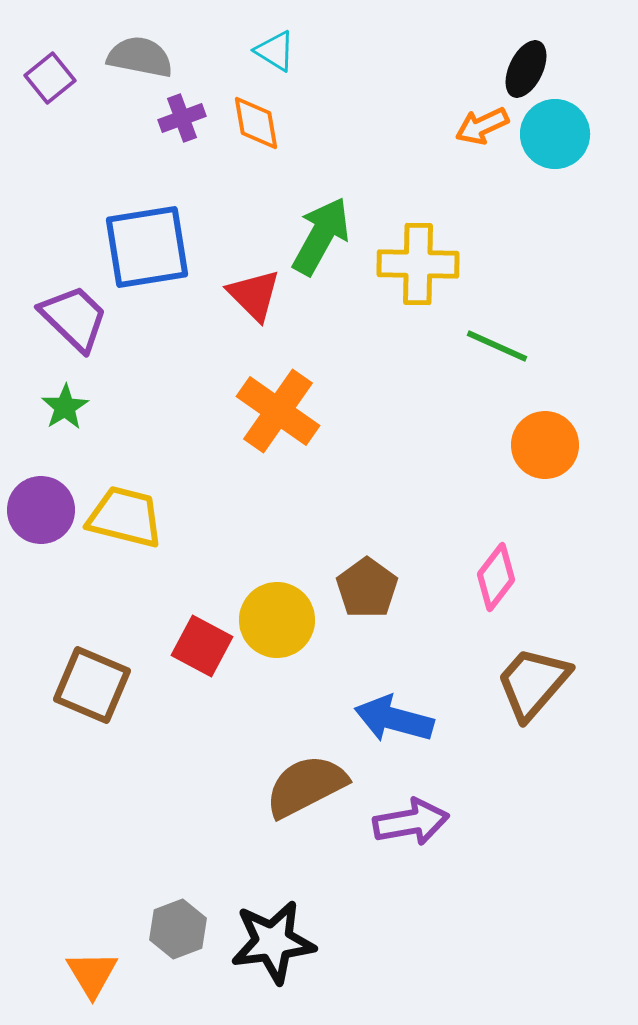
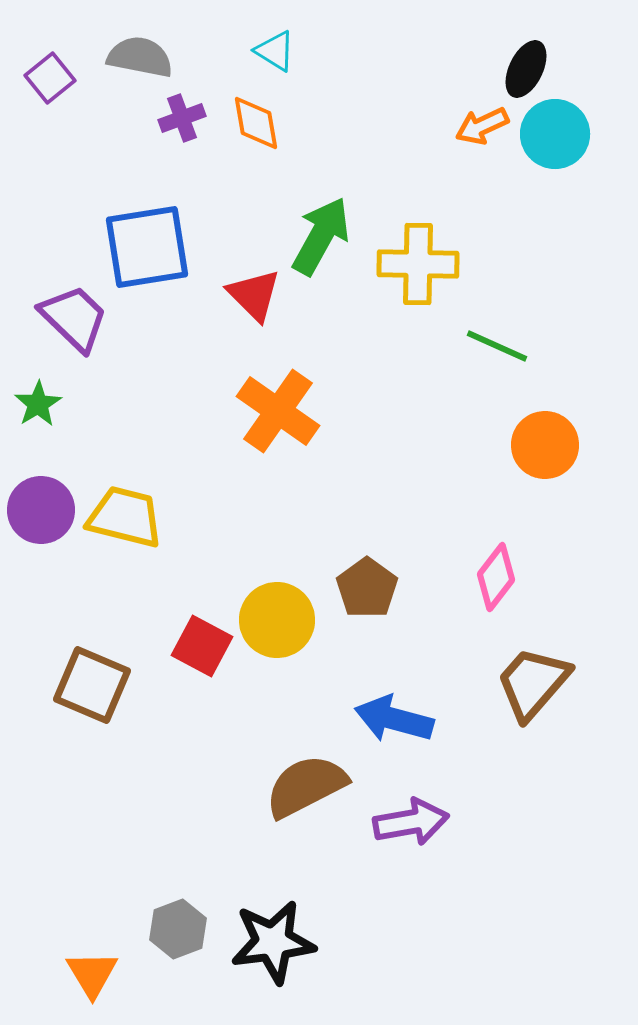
green star: moved 27 px left, 3 px up
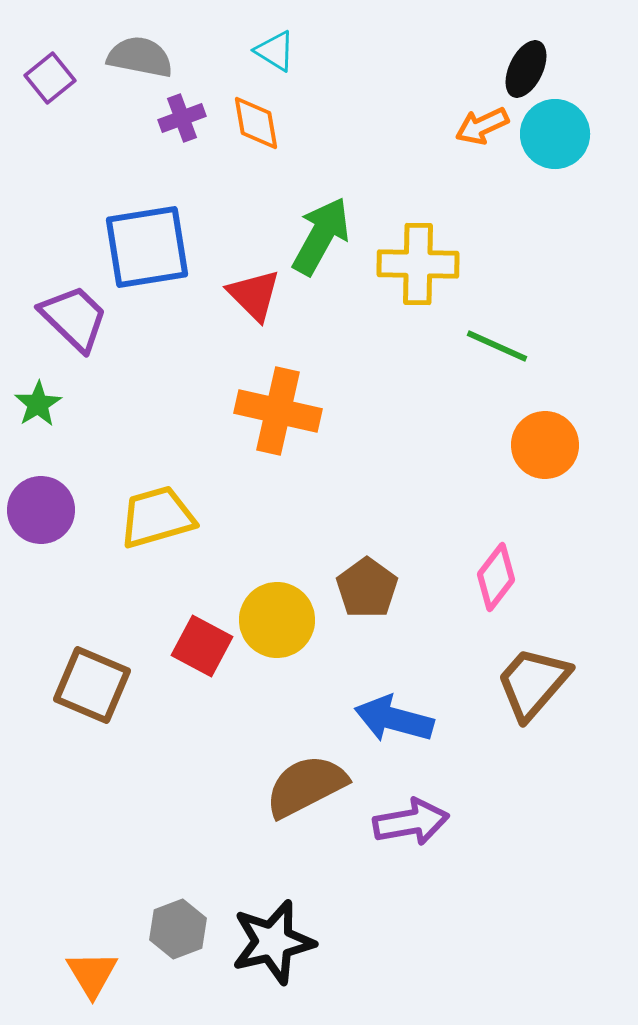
orange cross: rotated 22 degrees counterclockwise
yellow trapezoid: moved 32 px right; rotated 30 degrees counterclockwise
black star: rotated 6 degrees counterclockwise
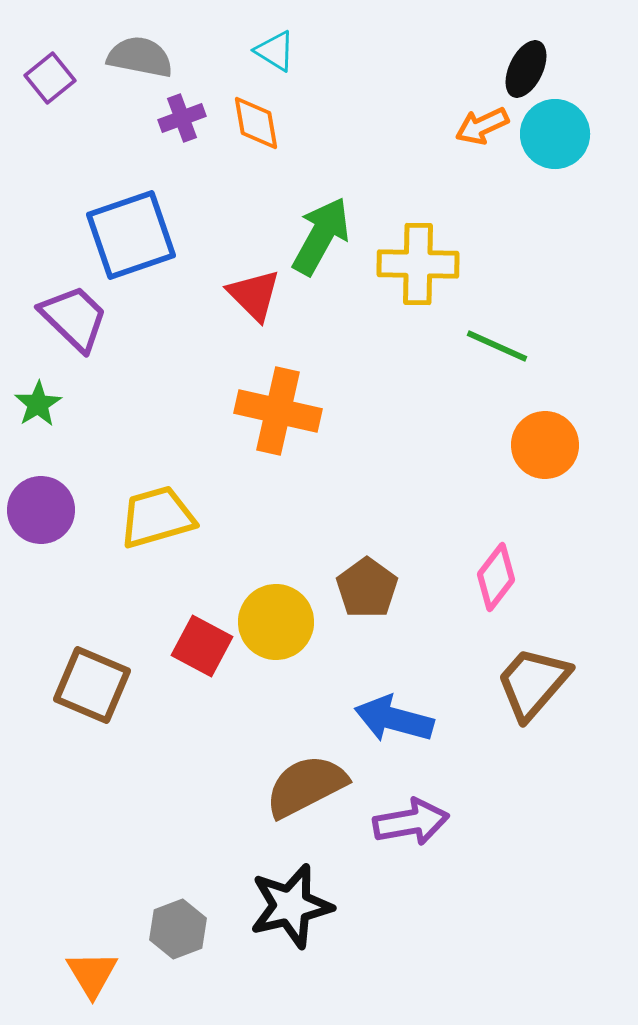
blue square: moved 16 px left, 12 px up; rotated 10 degrees counterclockwise
yellow circle: moved 1 px left, 2 px down
black star: moved 18 px right, 36 px up
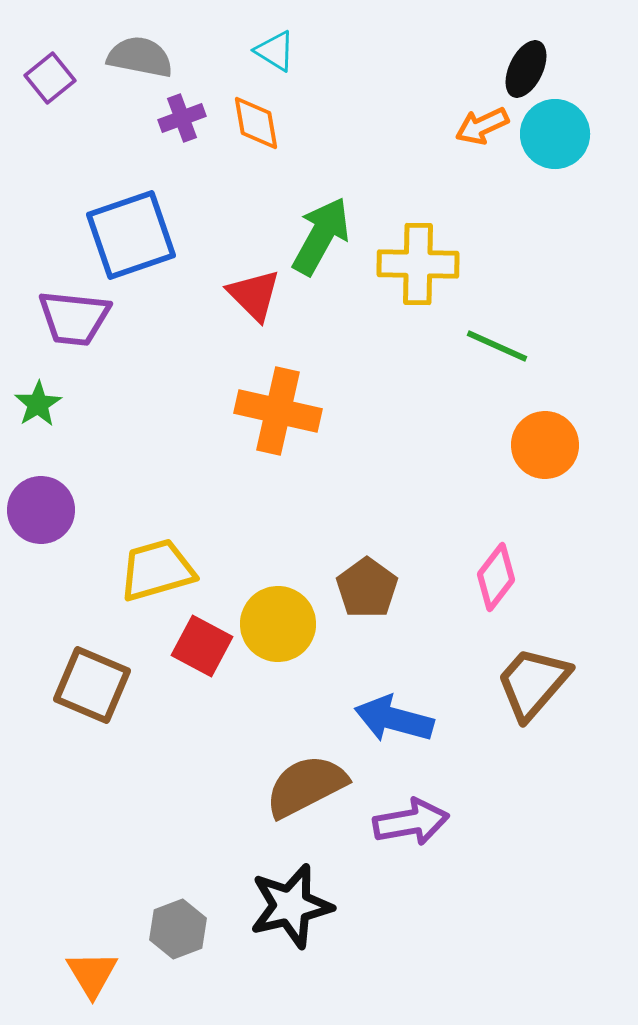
purple trapezoid: rotated 142 degrees clockwise
yellow trapezoid: moved 53 px down
yellow circle: moved 2 px right, 2 px down
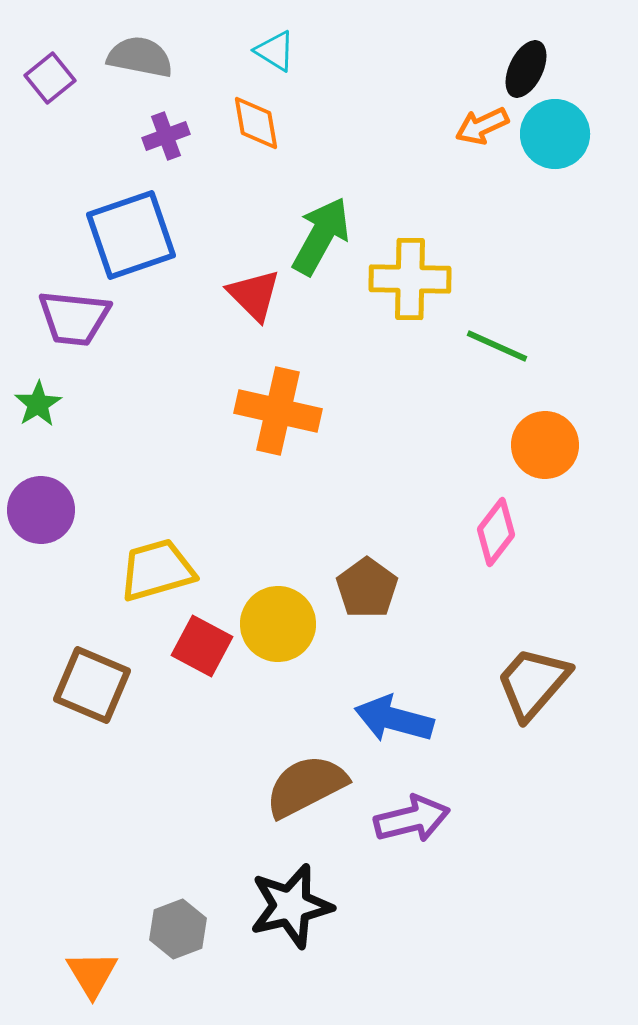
purple cross: moved 16 px left, 18 px down
yellow cross: moved 8 px left, 15 px down
pink diamond: moved 45 px up
purple arrow: moved 1 px right, 3 px up; rotated 4 degrees counterclockwise
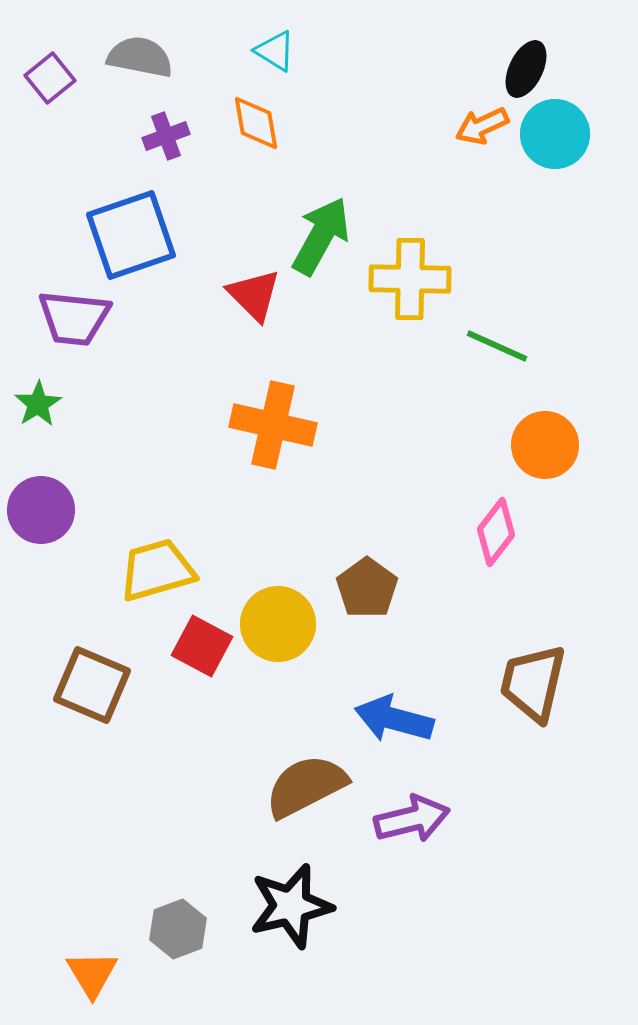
orange cross: moved 5 px left, 14 px down
brown trapezoid: rotated 28 degrees counterclockwise
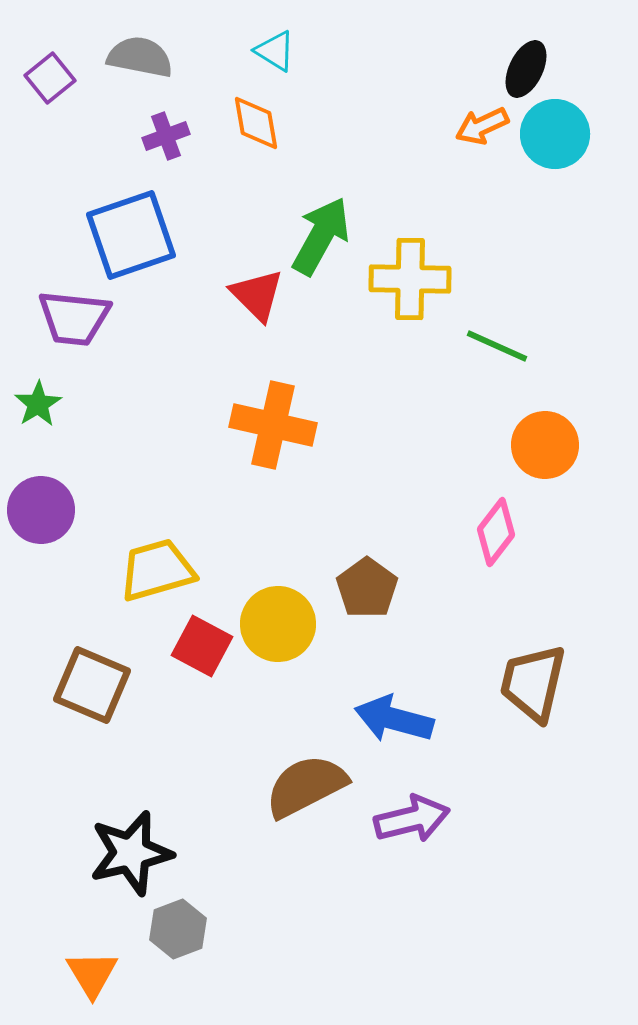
red triangle: moved 3 px right
black star: moved 160 px left, 53 px up
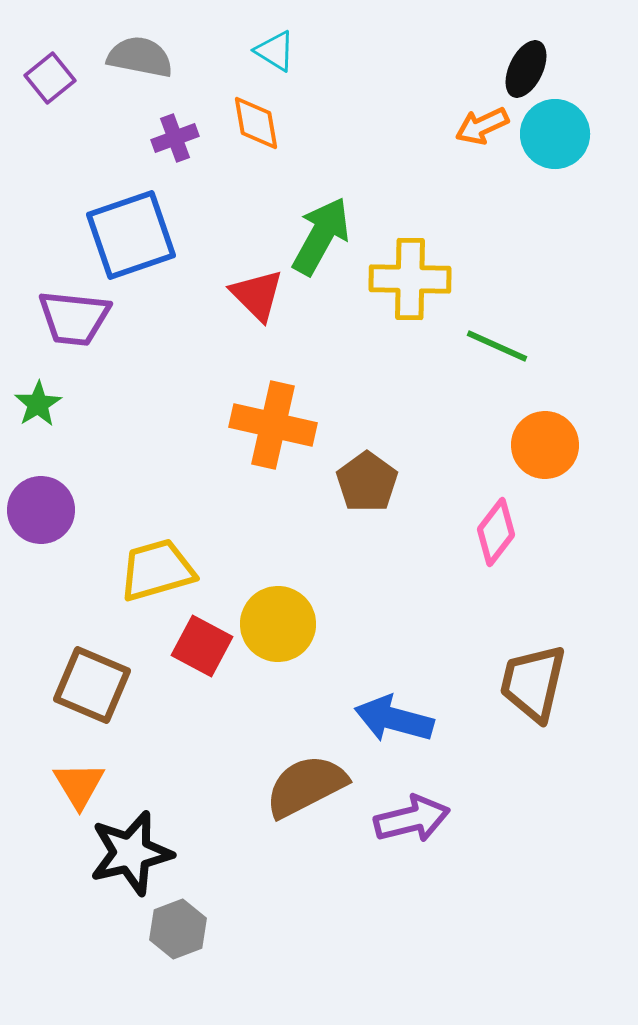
purple cross: moved 9 px right, 2 px down
brown pentagon: moved 106 px up
orange triangle: moved 13 px left, 189 px up
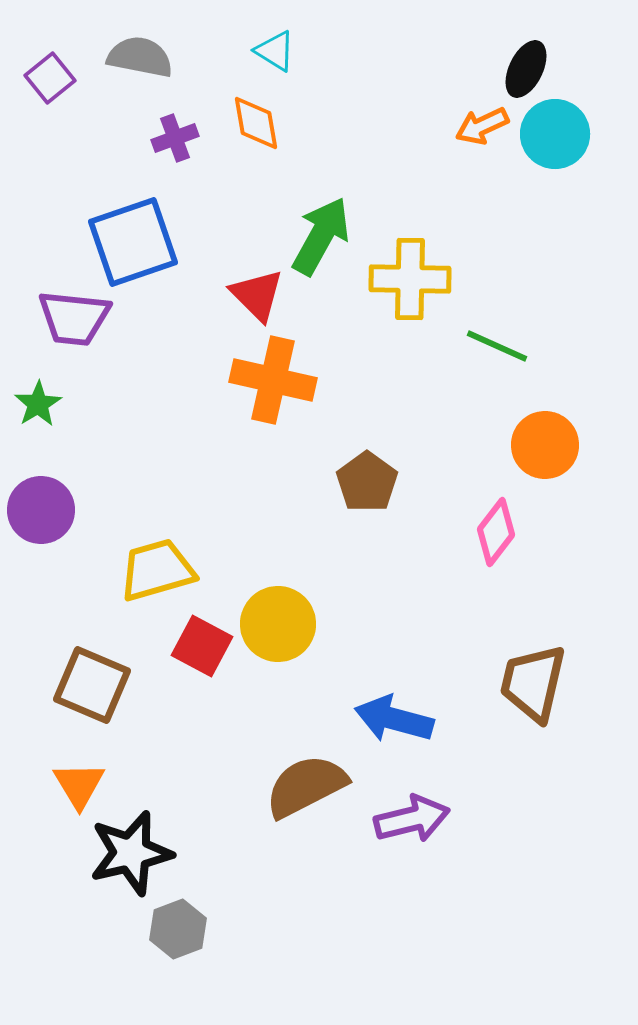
blue square: moved 2 px right, 7 px down
orange cross: moved 45 px up
